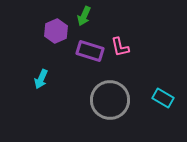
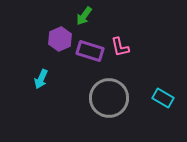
green arrow: rotated 12 degrees clockwise
purple hexagon: moved 4 px right, 8 px down
gray circle: moved 1 px left, 2 px up
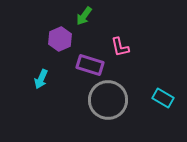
purple rectangle: moved 14 px down
gray circle: moved 1 px left, 2 px down
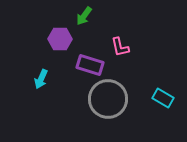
purple hexagon: rotated 25 degrees clockwise
gray circle: moved 1 px up
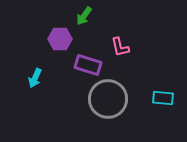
purple rectangle: moved 2 px left
cyan arrow: moved 6 px left, 1 px up
cyan rectangle: rotated 25 degrees counterclockwise
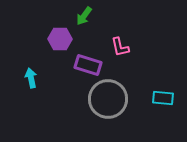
cyan arrow: moved 4 px left; rotated 144 degrees clockwise
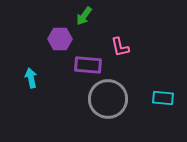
purple rectangle: rotated 12 degrees counterclockwise
